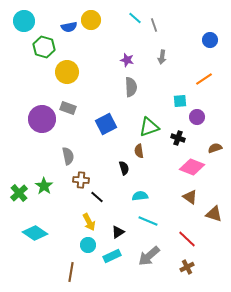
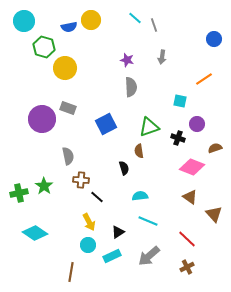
blue circle at (210, 40): moved 4 px right, 1 px up
yellow circle at (67, 72): moved 2 px left, 4 px up
cyan square at (180, 101): rotated 16 degrees clockwise
purple circle at (197, 117): moved 7 px down
green cross at (19, 193): rotated 30 degrees clockwise
brown triangle at (214, 214): rotated 30 degrees clockwise
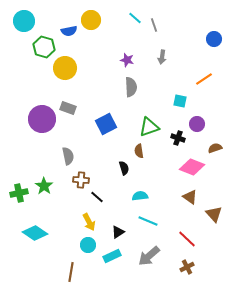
blue semicircle at (69, 27): moved 4 px down
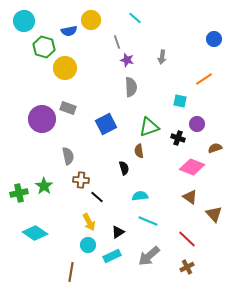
gray line at (154, 25): moved 37 px left, 17 px down
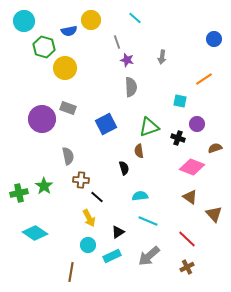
yellow arrow at (89, 222): moved 4 px up
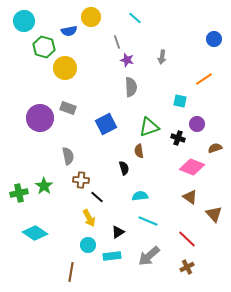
yellow circle at (91, 20): moved 3 px up
purple circle at (42, 119): moved 2 px left, 1 px up
cyan rectangle at (112, 256): rotated 18 degrees clockwise
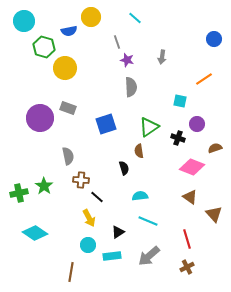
blue square at (106, 124): rotated 10 degrees clockwise
green triangle at (149, 127): rotated 15 degrees counterclockwise
red line at (187, 239): rotated 30 degrees clockwise
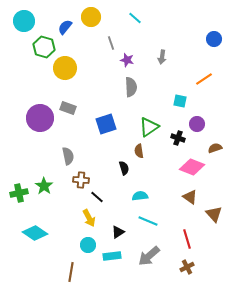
blue semicircle at (69, 31): moved 4 px left, 4 px up; rotated 140 degrees clockwise
gray line at (117, 42): moved 6 px left, 1 px down
